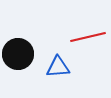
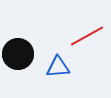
red line: moved 1 px left, 1 px up; rotated 16 degrees counterclockwise
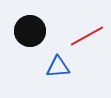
black circle: moved 12 px right, 23 px up
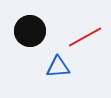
red line: moved 2 px left, 1 px down
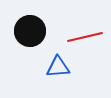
red line: rotated 16 degrees clockwise
